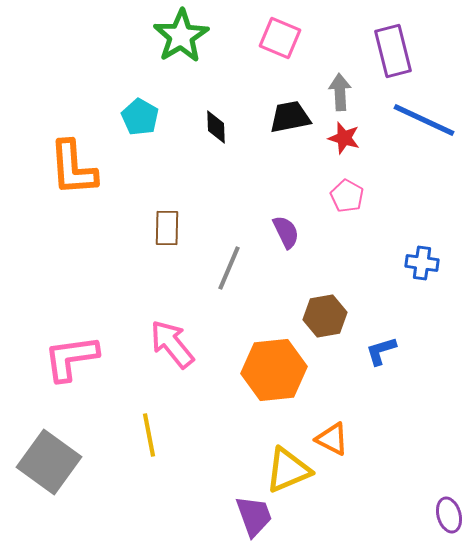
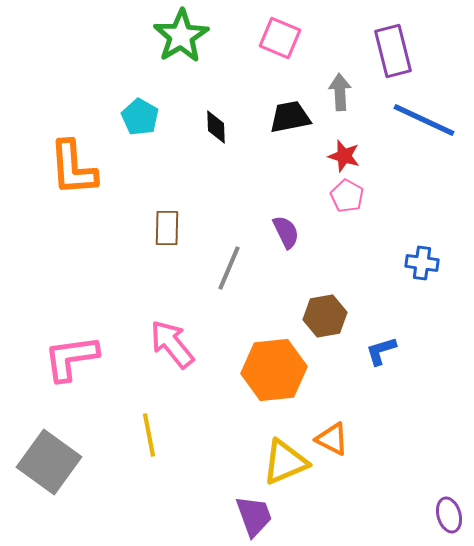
red star: moved 18 px down
yellow triangle: moved 3 px left, 8 px up
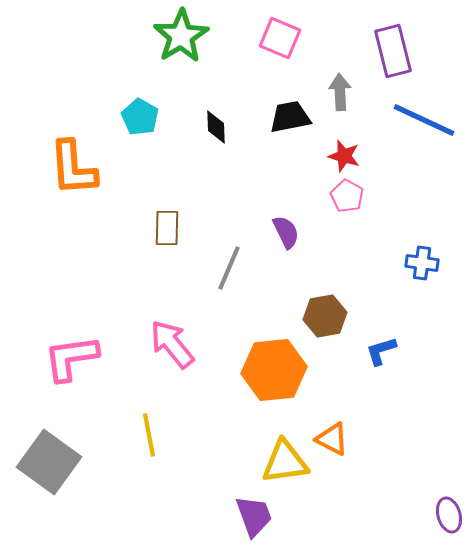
yellow triangle: rotated 15 degrees clockwise
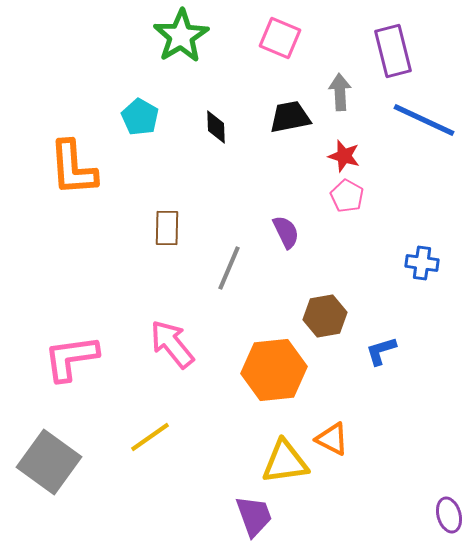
yellow line: moved 1 px right, 2 px down; rotated 66 degrees clockwise
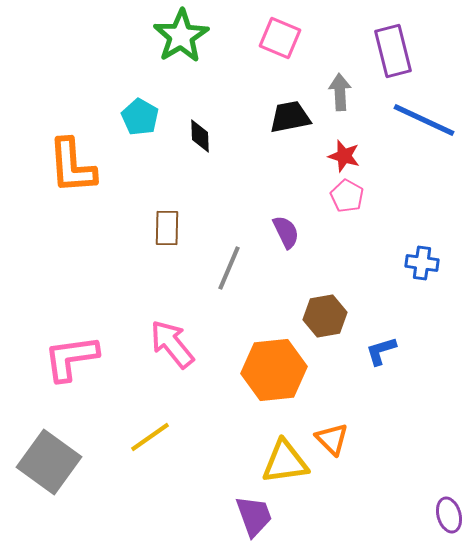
black diamond: moved 16 px left, 9 px down
orange L-shape: moved 1 px left, 2 px up
orange triangle: rotated 18 degrees clockwise
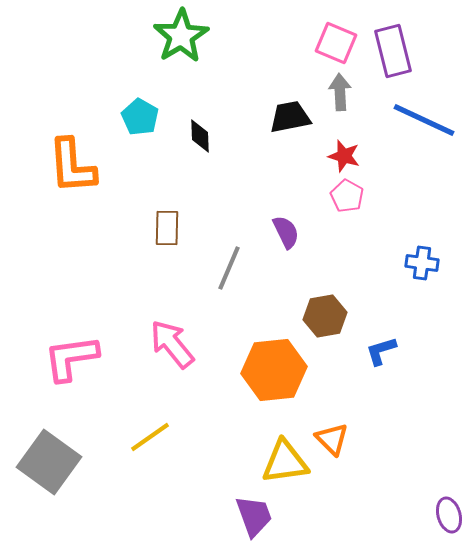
pink square: moved 56 px right, 5 px down
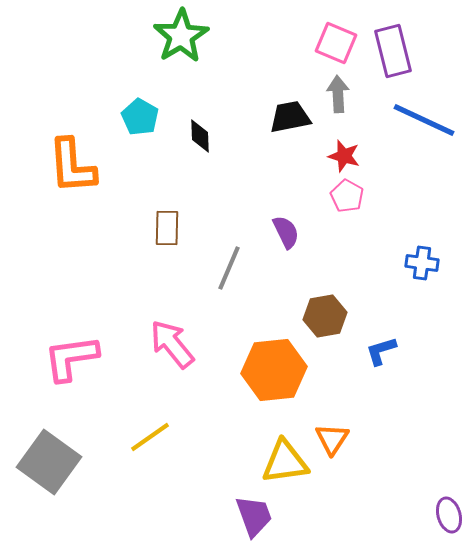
gray arrow: moved 2 px left, 2 px down
orange triangle: rotated 18 degrees clockwise
